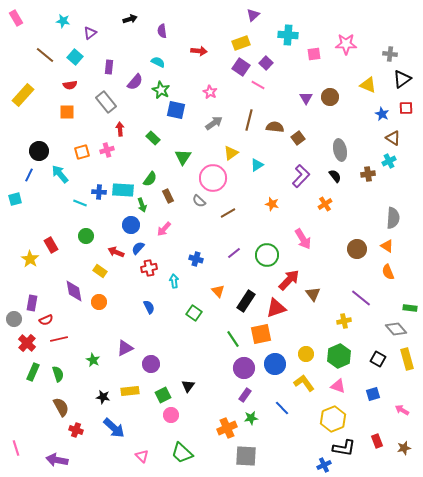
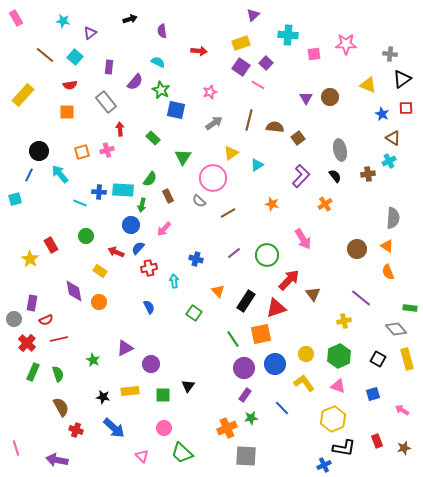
pink star at (210, 92): rotated 24 degrees clockwise
green arrow at (142, 205): rotated 32 degrees clockwise
green square at (163, 395): rotated 28 degrees clockwise
pink circle at (171, 415): moved 7 px left, 13 px down
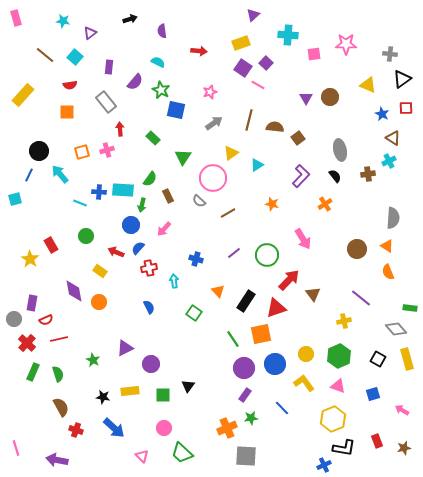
pink rectangle at (16, 18): rotated 14 degrees clockwise
purple square at (241, 67): moved 2 px right, 1 px down
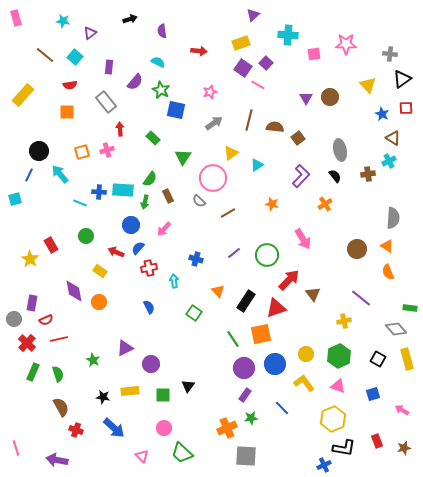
yellow triangle at (368, 85): rotated 24 degrees clockwise
green arrow at (142, 205): moved 3 px right, 3 px up
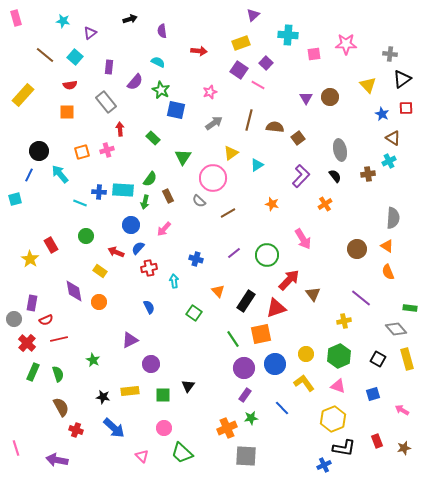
purple square at (243, 68): moved 4 px left, 2 px down
purple triangle at (125, 348): moved 5 px right, 8 px up
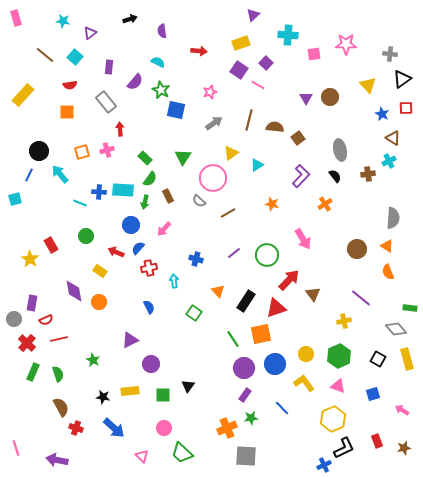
green rectangle at (153, 138): moved 8 px left, 20 px down
red cross at (76, 430): moved 2 px up
black L-shape at (344, 448): rotated 35 degrees counterclockwise
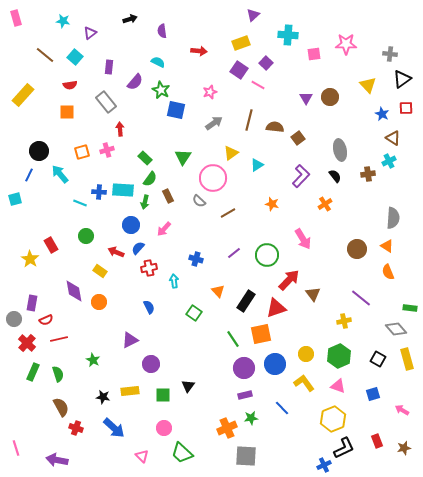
purple rectangle at (245, 395): rotated 40 degrees clockwise
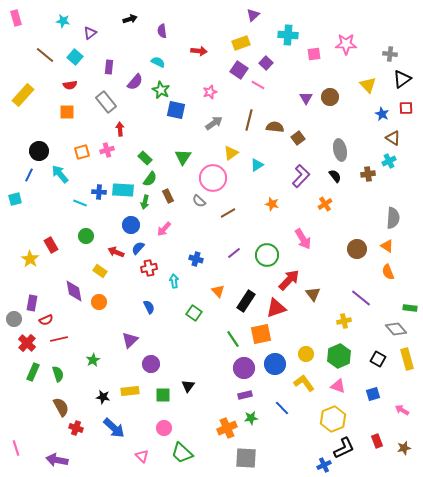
purple triangle at (130, 340): rotated 18 degrees counterclockwise
green star at (93, 360): rotated 16 degrees clockwise
gray square at (246, 456): moved 2 px down
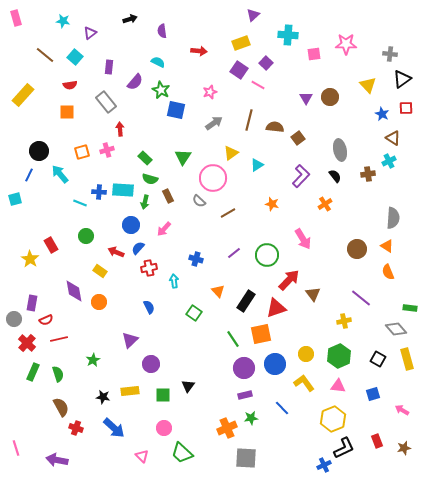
green semicircle at (150, 179): rotated 70 degrees clockwise
pink triangle at (338, 386): rotated 14 degrees counterclockwise
